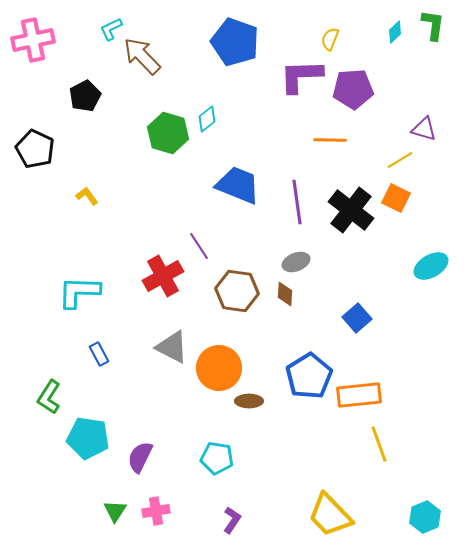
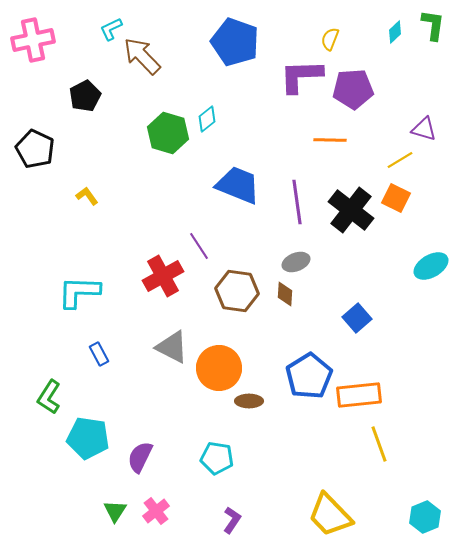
pink cross at (156, 511): rotated 28 degrees counterclockwise
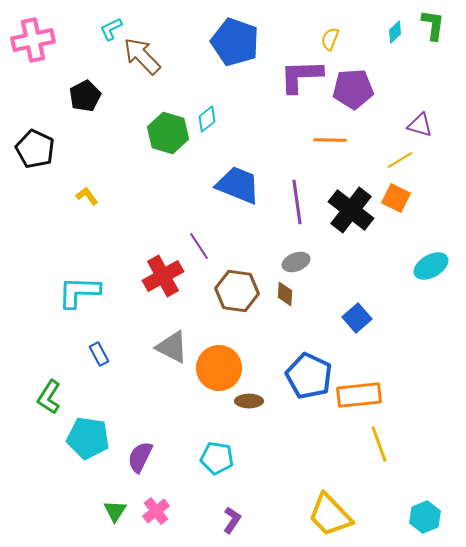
purple triangle at (424, 129): moved 4 px left, 4 px up
blue pentagon at (309, 376): rotated 15 degrees counterclockwise
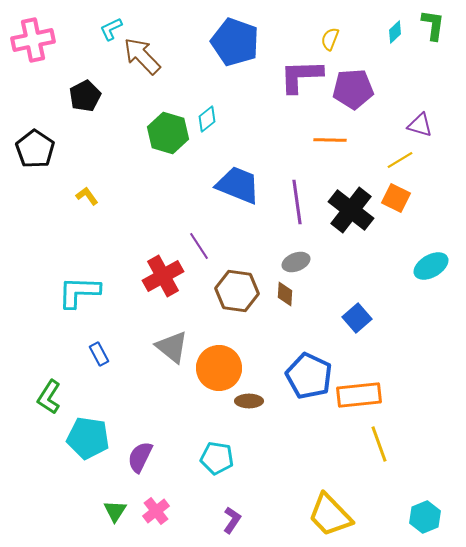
black pentagon at (35, 149): rotated 9 degrees clockwise
gray triangle at (172, 347): rotated 12 degrees clockwise
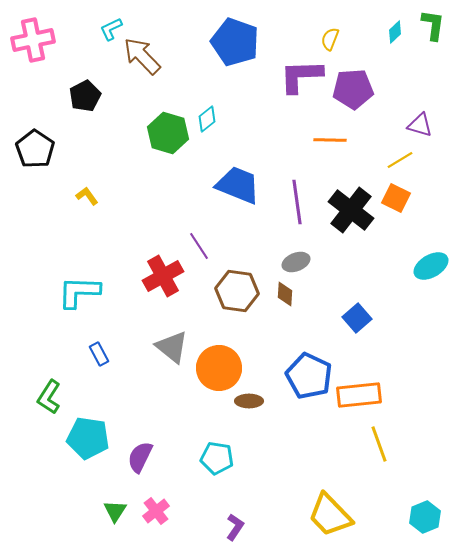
purple L-shape at (232, 520): moved 3 px right, 7 px down
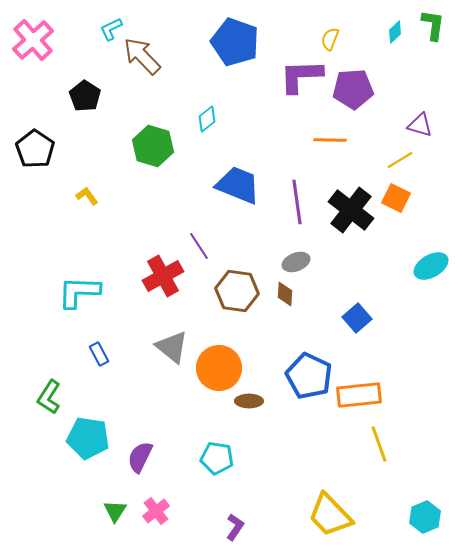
pink cross at (33, 40): rotated 30 degrees counterclockwise
black pentagon at (85, 96): rotated 12 degrees counterclockwise
green hexagon at (168, 133): moved 15 px left, 13 px down
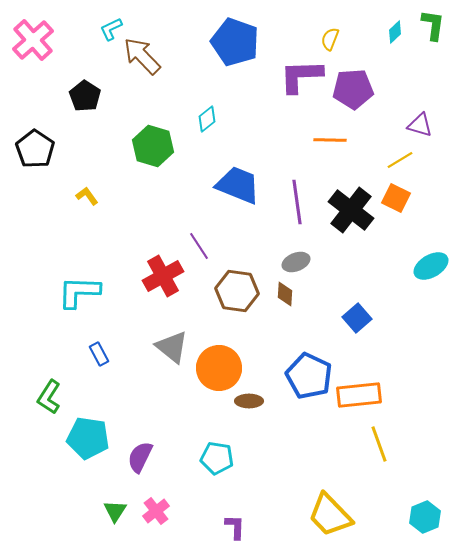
purple L-shape at (235, 527): rotated 32 degrees counterclockwise
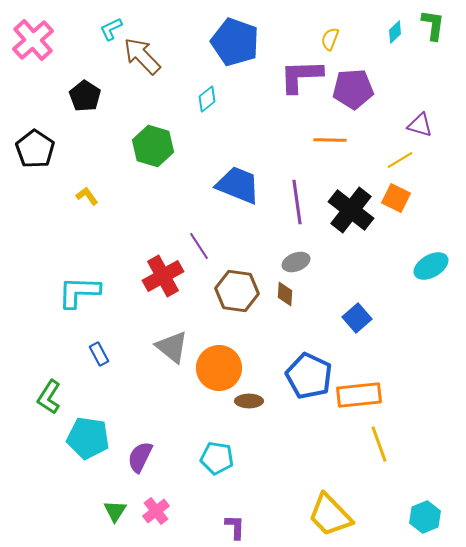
cyan diamond at (207, 119): moved 20 px up
